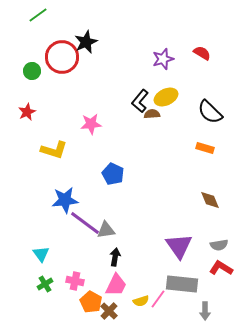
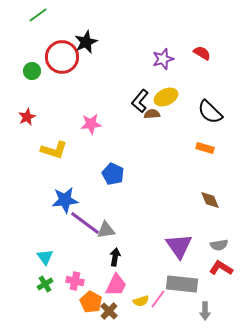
red star: moved 5 px down
cyan triangle: moved 4 px right, 3 px down
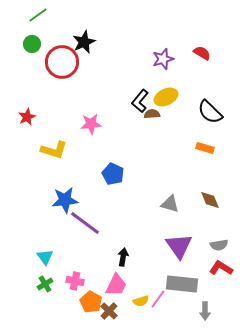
black star: moved 2 px left
red circle: moved 5 px down
green circle: moved 27 px up
gray triangle: moved 64 px right, 26 px up; rotated 24 degrees clockwise
black arrow: moved 8 px right
